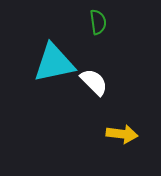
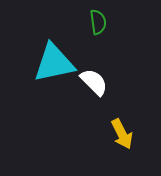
yellow arrow: rotated 56 degrees clockwise
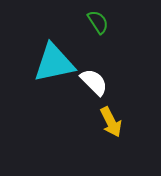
green semicircle: rotated 25 degrees counterclockwise
yellow arrow: moved 11 px left, 12 px up
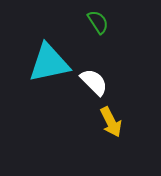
cyan triangle: moved 5 px left
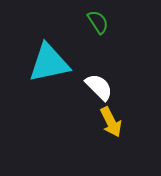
white semicircle: moved 5 px right, 5 px down
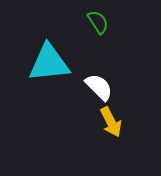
cyan triangle: rotated 6 degrees clockwise
